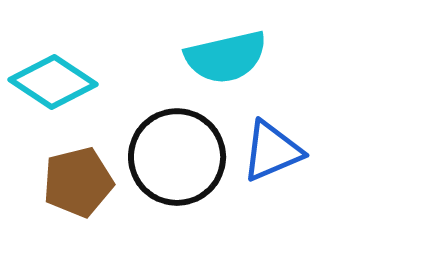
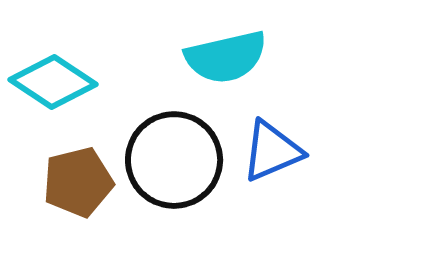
black circle: moved 3 px left, 3 px down
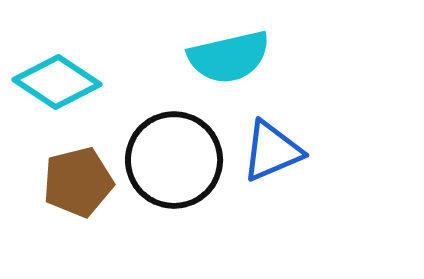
cyan semicircle: moved 3 px right
cyan diamond: moved 4 px right
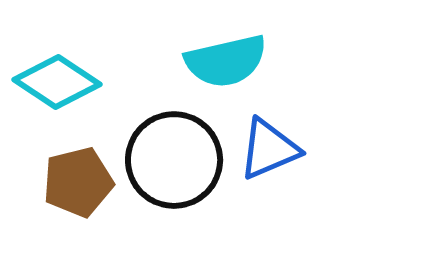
cyan semicircle: moved 3 px left, 4 px down
blue triangle: moved 3 px left, 2 px up
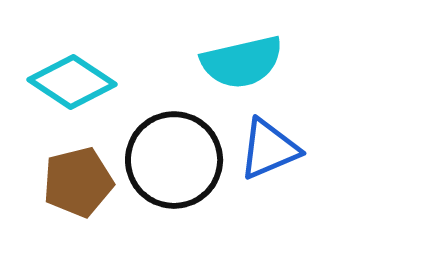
cyan semicircle: moved 16 px right, 1 px down
cyan diamond: moved 15 px right
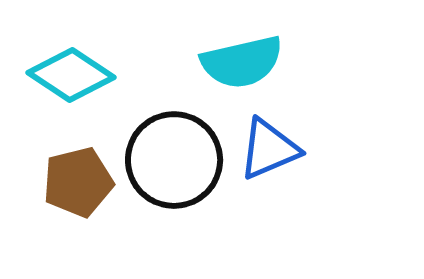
cyan diamond: moved 1 px left, 7 px up
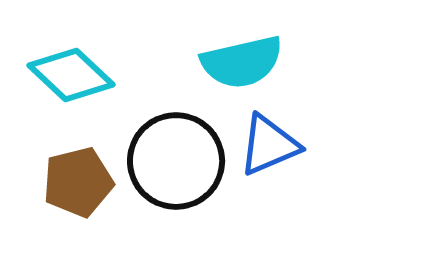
cyan diamond: rotated 10 degrees clockwise
blue triangle: moved 4 px up
black circle: moved 2 px right, 1 px down
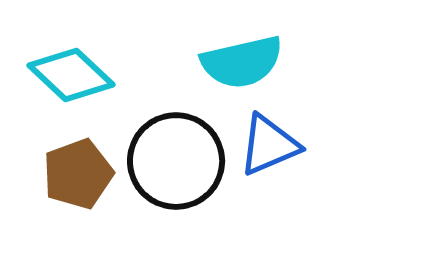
brown pentagon: moved 8 px up; rotated 6 degrees counterclockwise
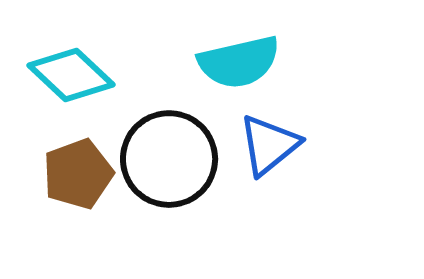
cyan semicircle: moved 3 px left
blue triangle: rotated 16 degrees counterclockwise
black circle: moved 7 px left, 2 px up
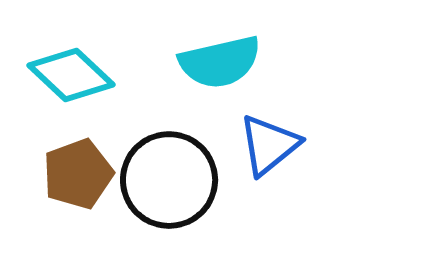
cyan semicircle: moved 19 px left
black circle: moved 21 px down
